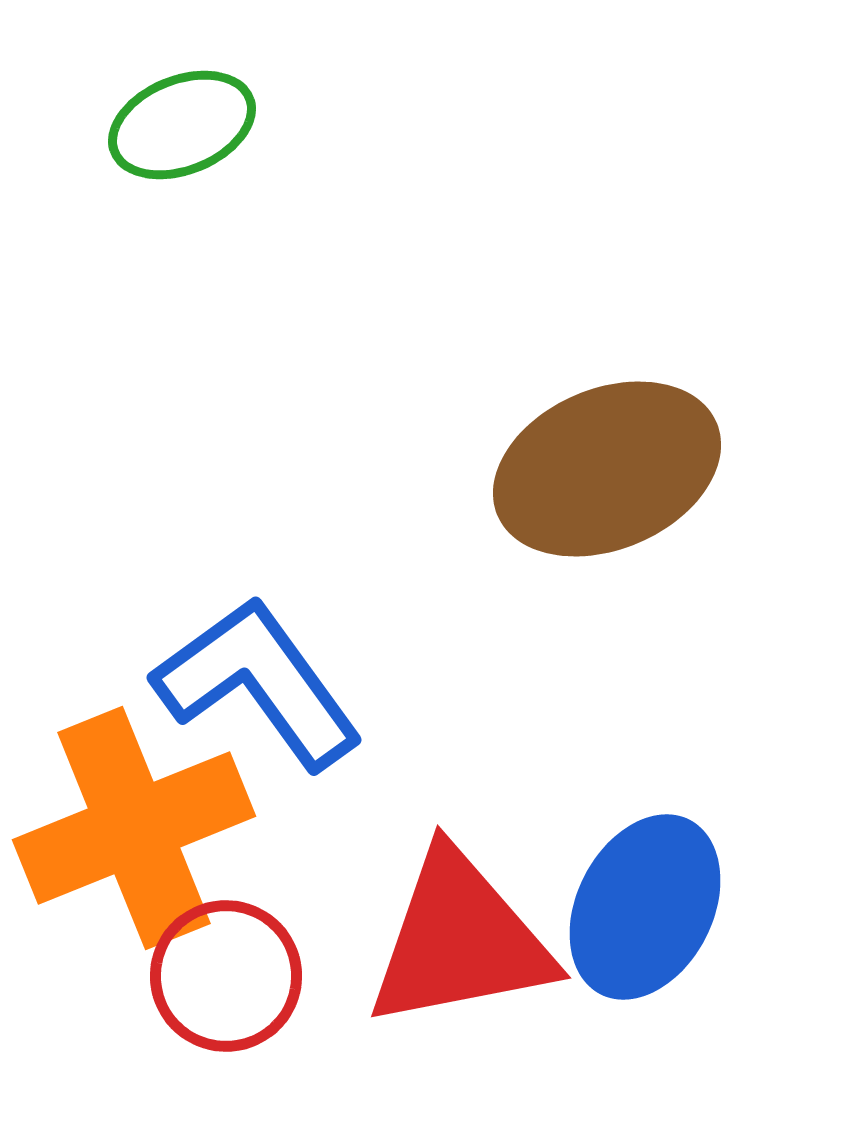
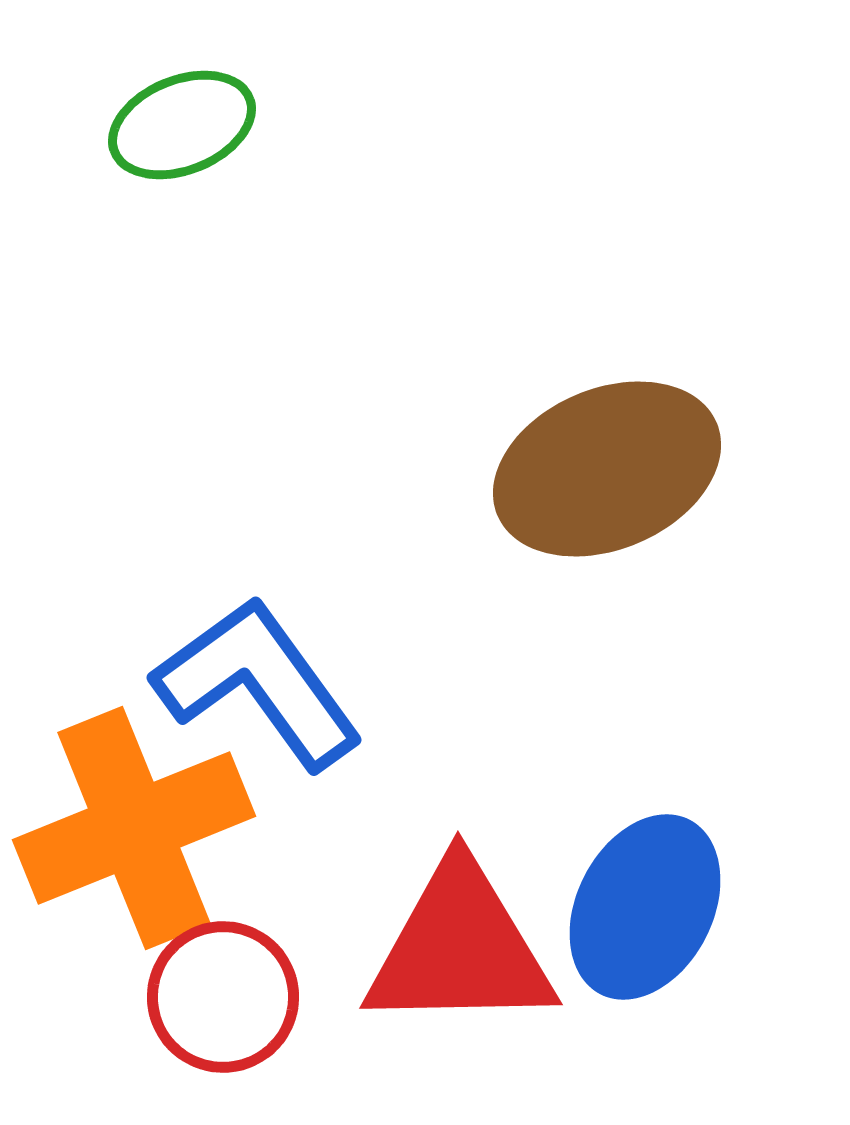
red triangle: moved 8 px down; rotated 10 degrees clockwise
red circle: moved 3 px left, 21 px down
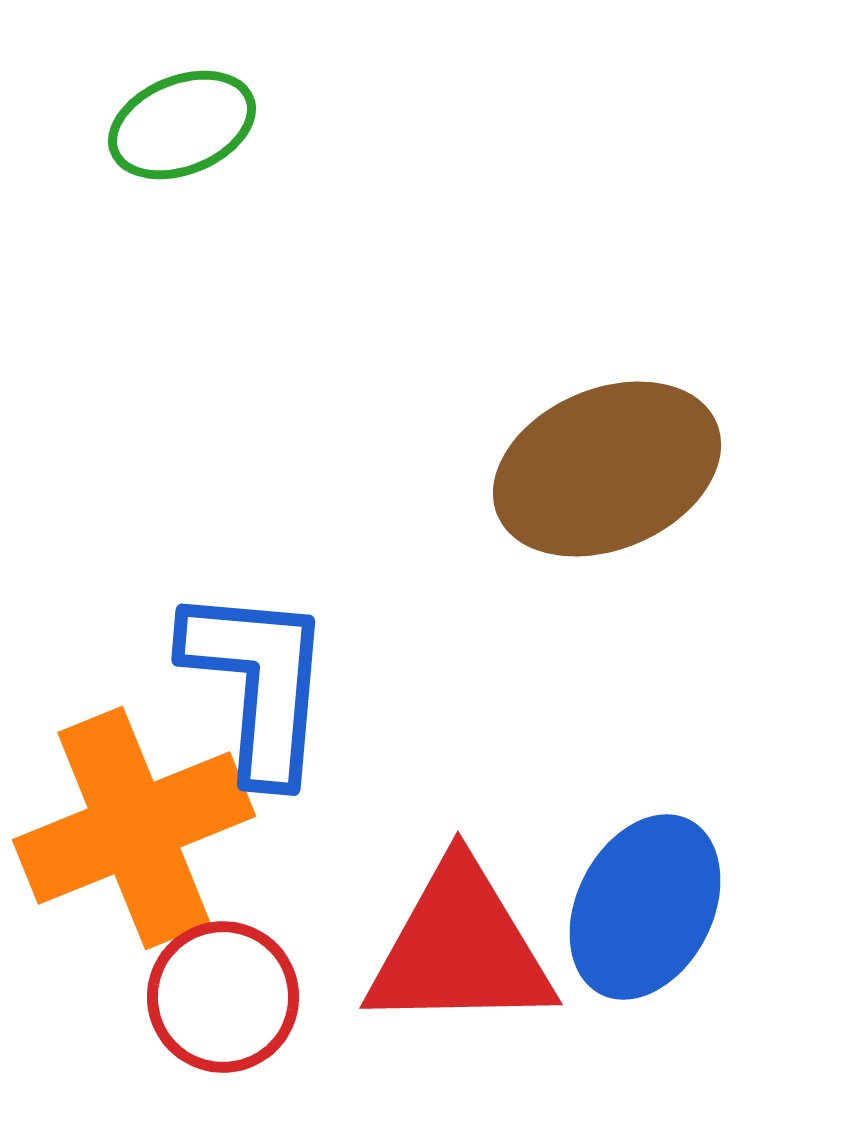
blue L-shape: rotated 41 degrees clockwise
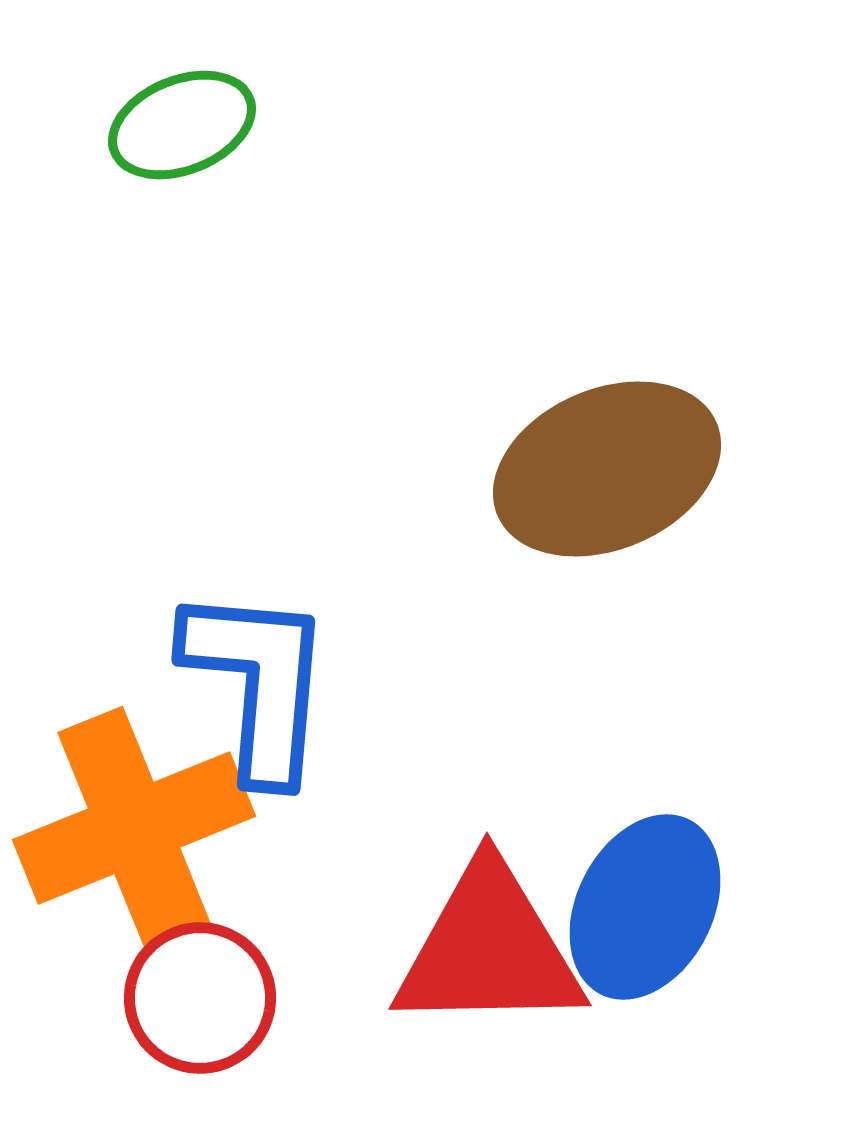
red triangle: moved 29 px right, 1 px down
red circle: moved 23 px left, 1 px down
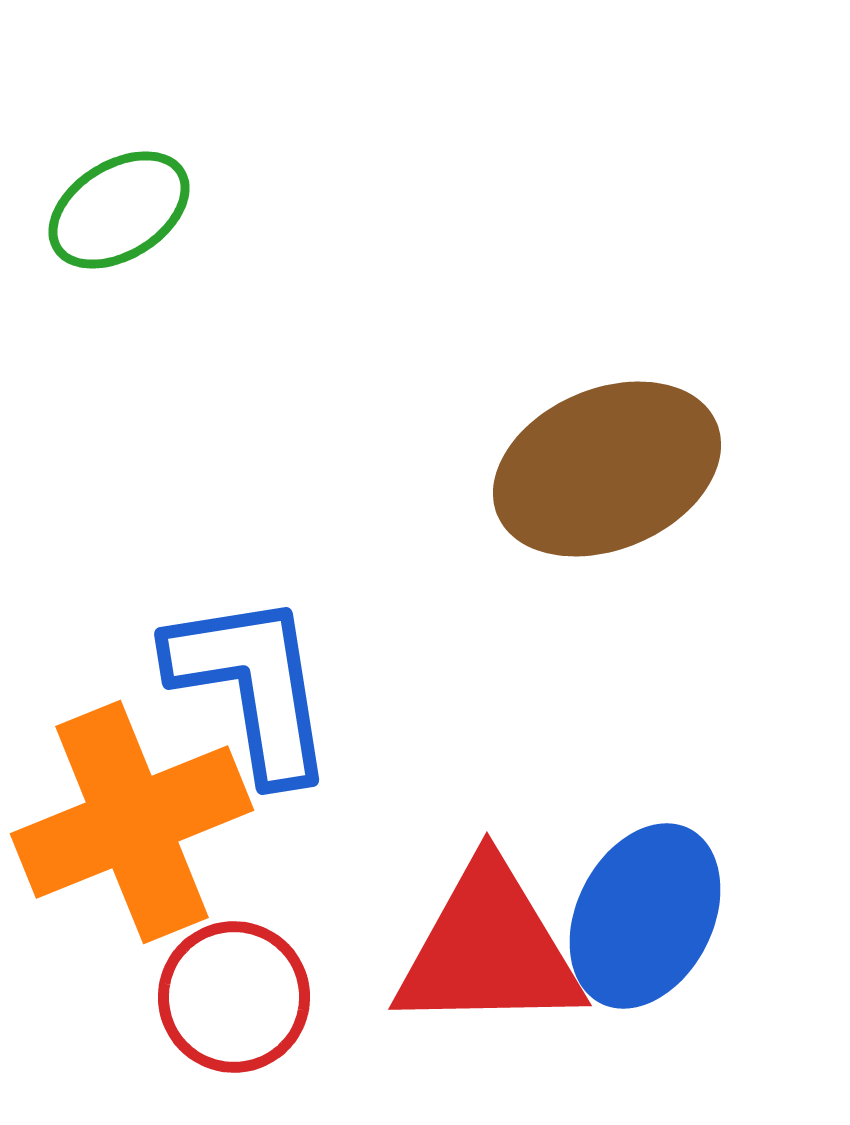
green ellipse: moved 63 px left, 85 px down; rotated 10 degrees counterclockwise
blue L-shape: moved 6 px left, 3 px down; rotated 14 degrees counterclockwise
orange cross: moved 2 px left, 6 px up
blue ellipse: moved 9 px down
red circle: moved 34 px right, 1 px up
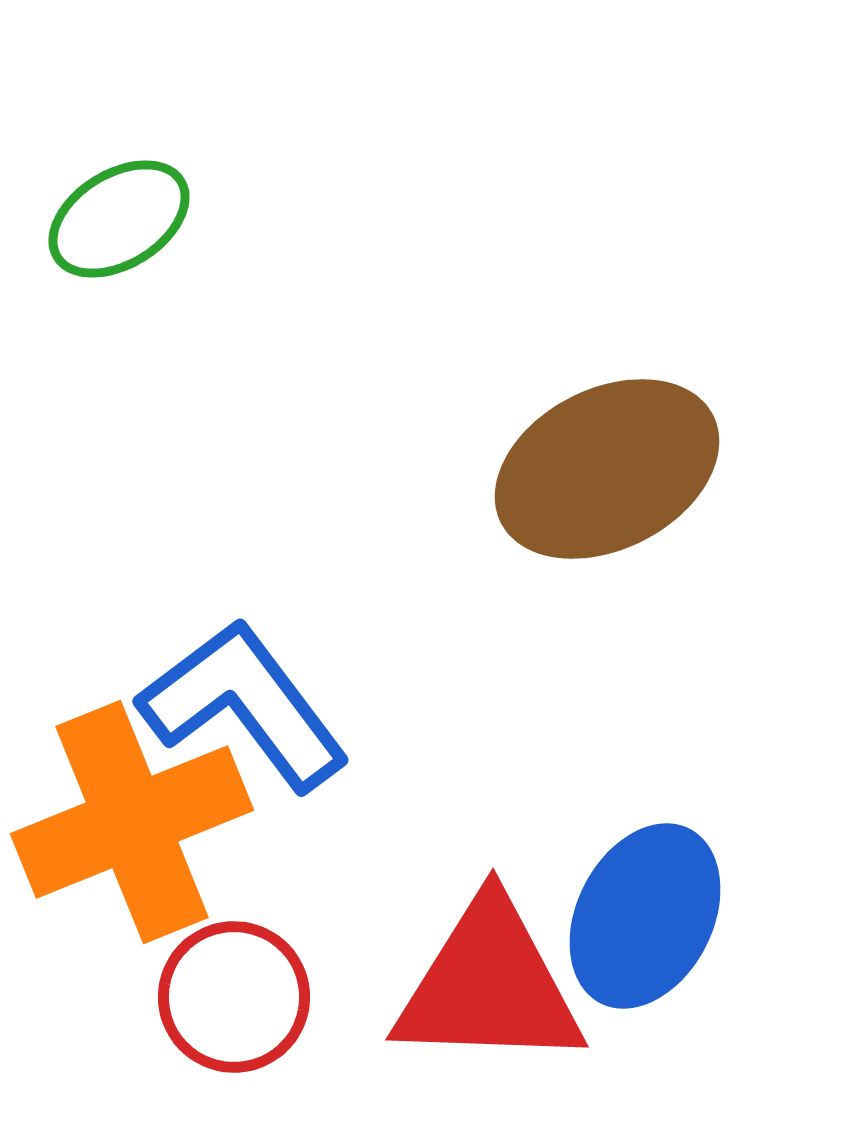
green ellipse: moved 9 px down
brown ellipse: rotated 4 degrees counterclockwise
blue L-shape: moved 8 px left, 19 px down; rotated 28 degrees counterclockwise
red triangle: moved 36 px down; rotated 3 degrees clockwise
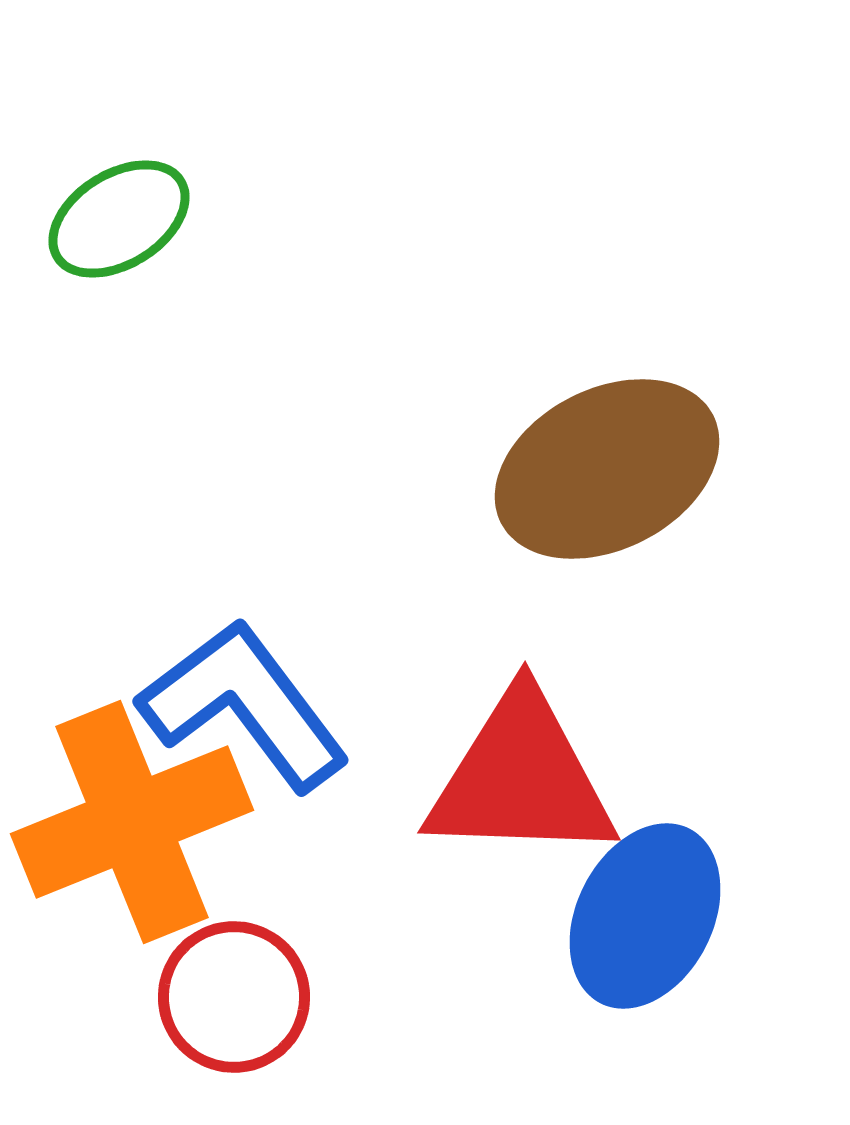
red triangle: moved 32 px right, 207 px up
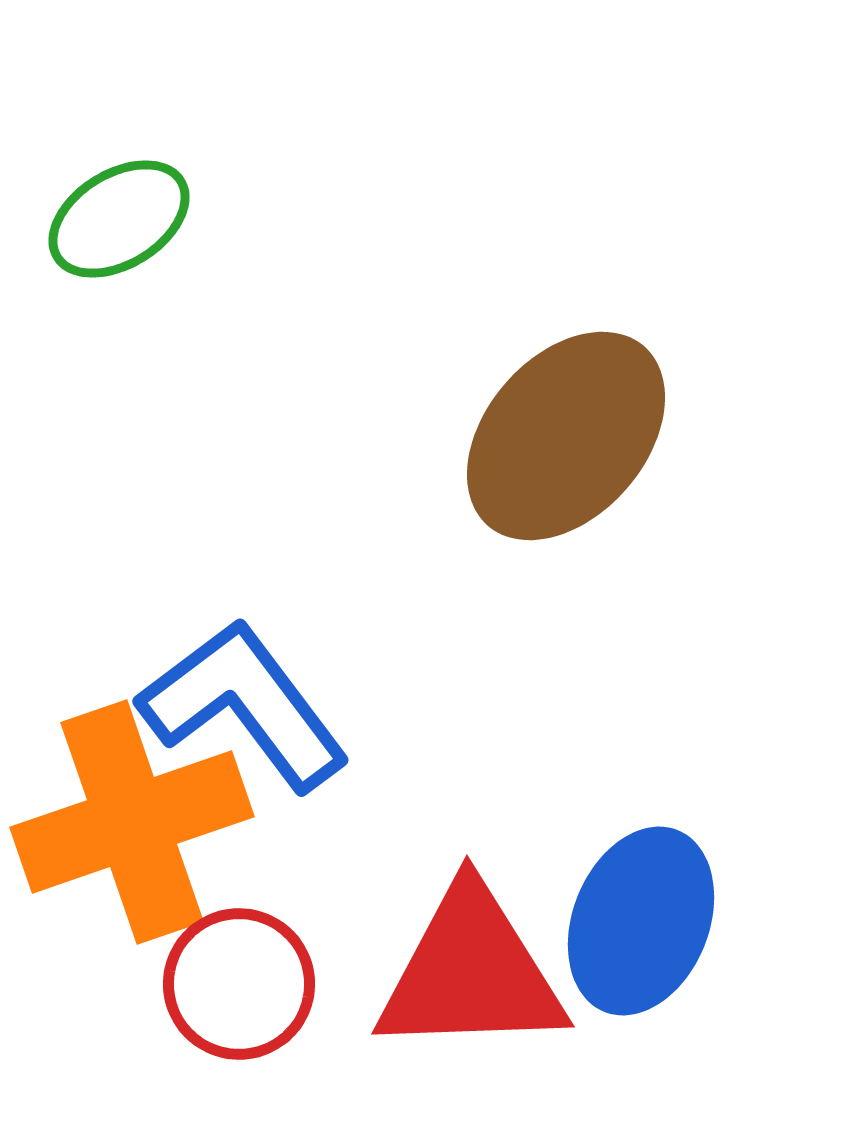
brown ellipse: moved 41 px left, 33 px up; rotated 22 degrees counterclockwise
red triangle: moved 50 px left, 194 px down; rotated 4 degrees counterclockwise
orange cross: rotated 3 degrees clockwise
blue ellipse: moved 4 px left, 5 px down; rotated 5 degrees counterclockwise
red circle: moved 5 px right, 13 px up
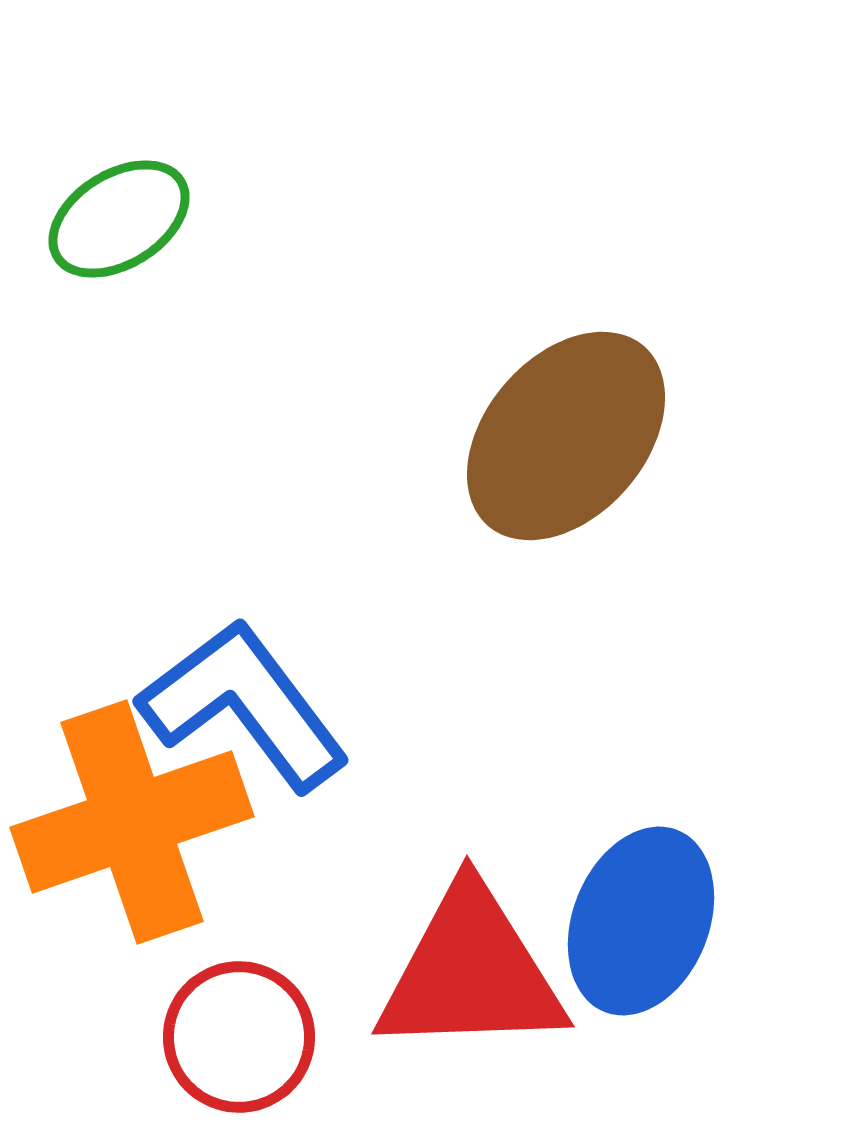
red circle: moved 53 px down
